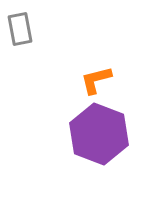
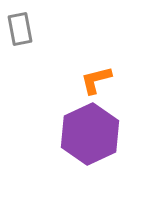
purple hexagon: moved 9 px left; rotated 14 degrees clockwise
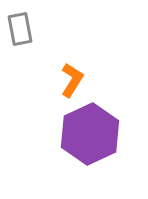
orange L-shape: moved 24 px left; rotated 136 degrees clockwise
